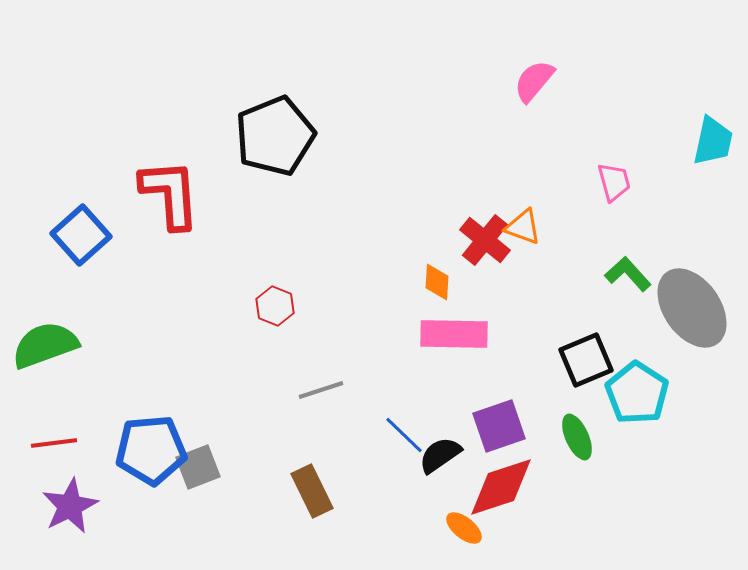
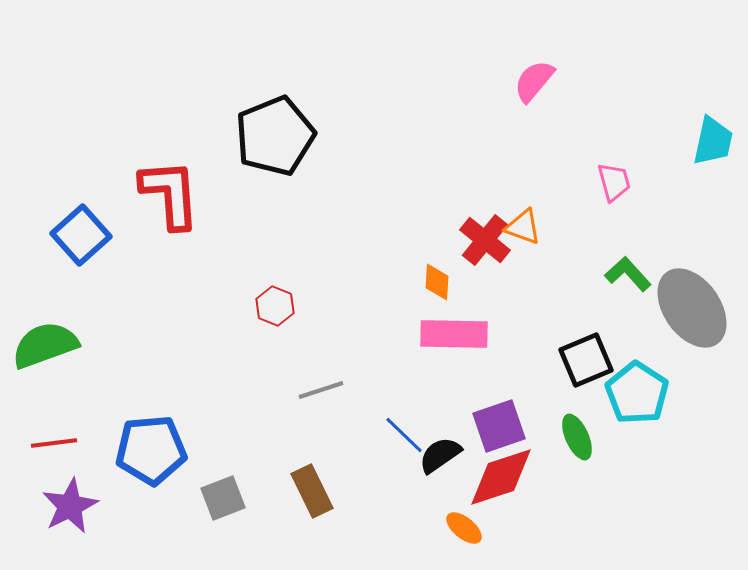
gray square: moved 25 px right, 31 px down
red diamond: moved 10 px up
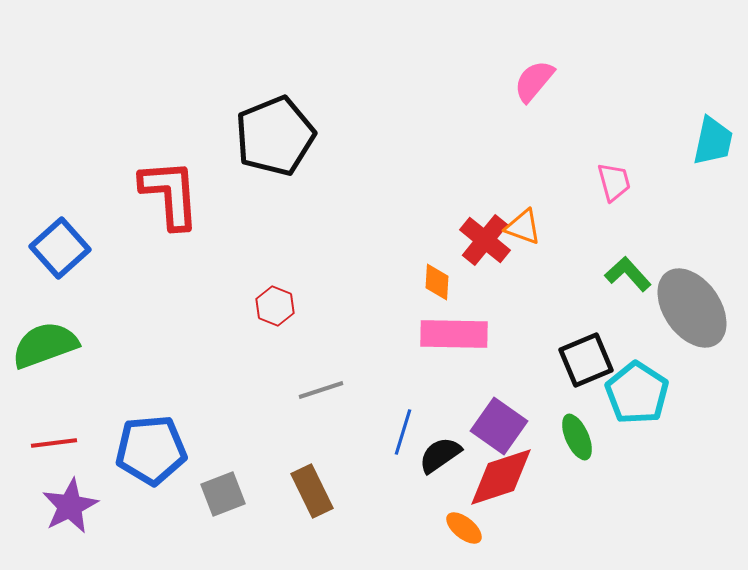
blue square: moved 21 px left, 13 px down
purple square: rotated 36 degrees counterclockwise
blue line: moved 1 px left, 3 px up; rotated 63 degrees clockwise
gray square: moved 4 px up
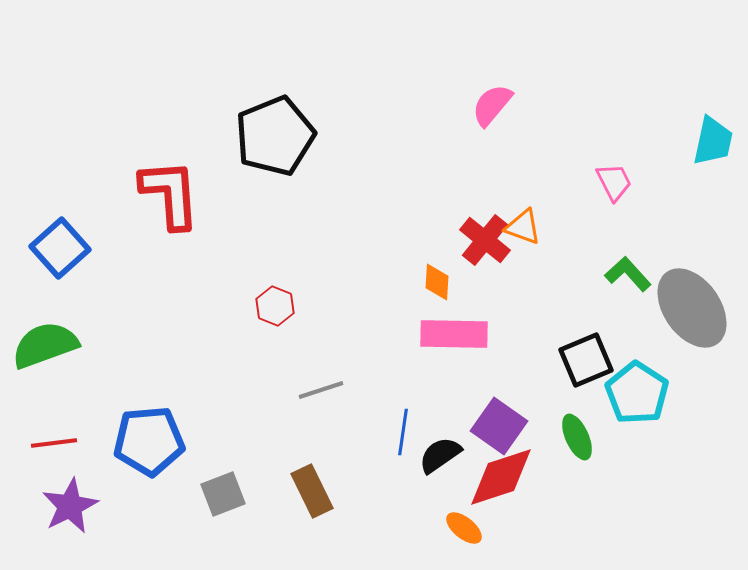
pink semicircle: moved 42 px left, 24 px down
pink trapezoid: rotated 12 degrees counterclockwise
blue line: rotated 9 degrees counterclockwise
blue pentagon: moved 2 px left, 9 px up
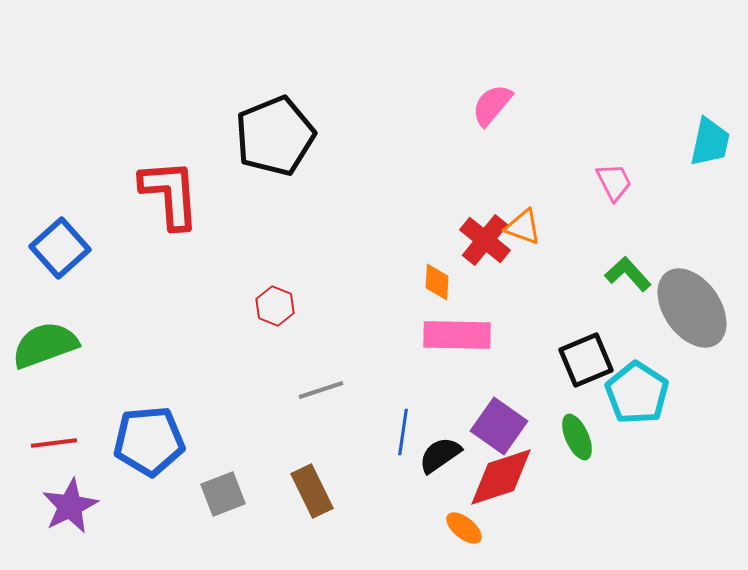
cyan trapezoid: moved 3 px left, 1 px down
pink rectangle: moved 3 px right, 1 px down
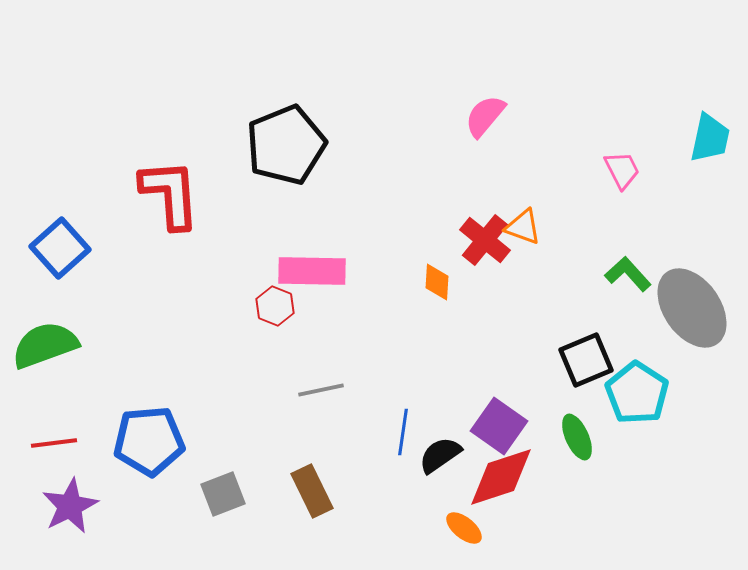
pink semicircle: moved 7 px left, 11 px down
black pentagon: moved 11 px right, 9 px down
cyan trapezoid: moved 4 px up
pink trapezoid: moved 8 px right, 12 px up
pink rectangle: moved 145 px left, 64 px up
gray line: rotated 6 degrees clockwise
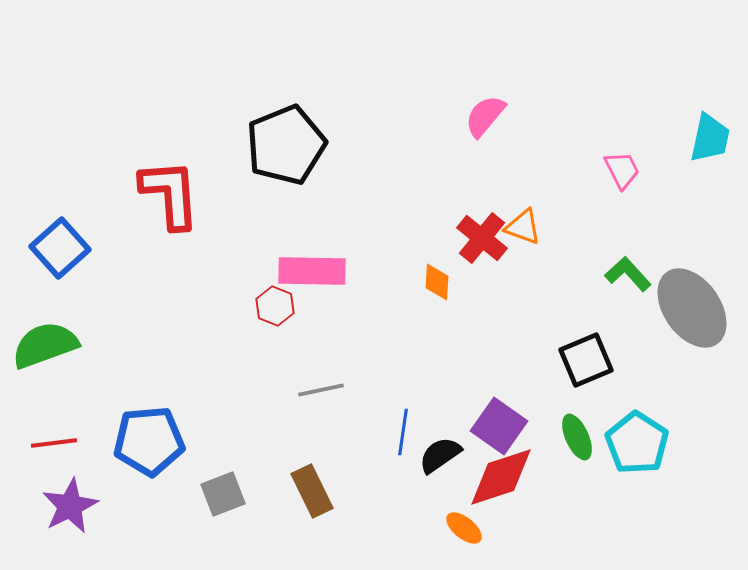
red cross: moved 3 px left, 2 px up
cyan pentagon: moved 50 px down
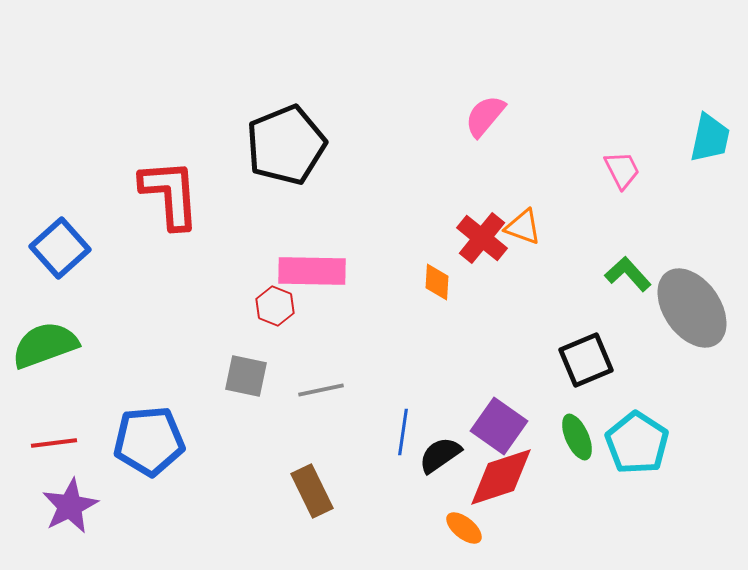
gray square: moved 23 px right, 118 px up; rotated 33 degrees clockwise
